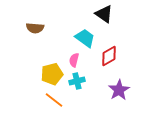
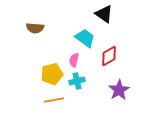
orange line: rotated 48 degrees counterclockwise
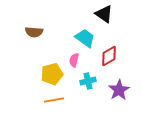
brown semicircle: moved 1 px left, 4 px down
cyan cross: moved 11 px right
